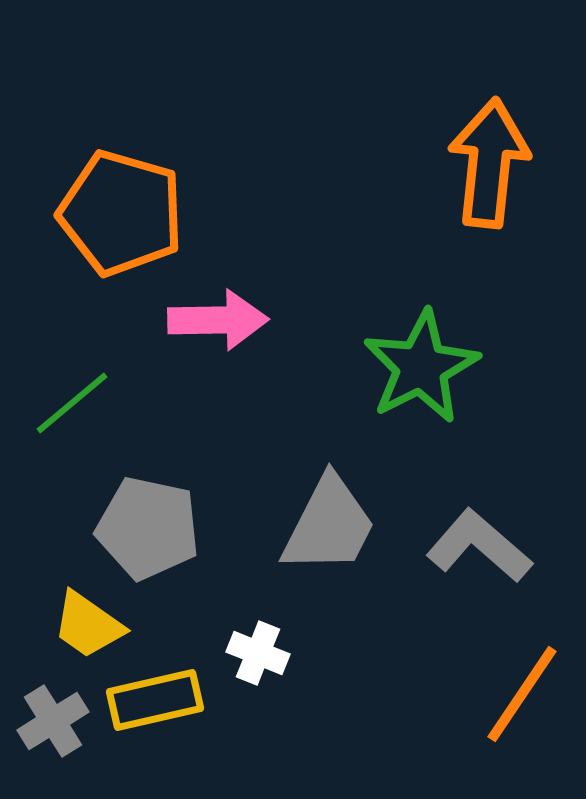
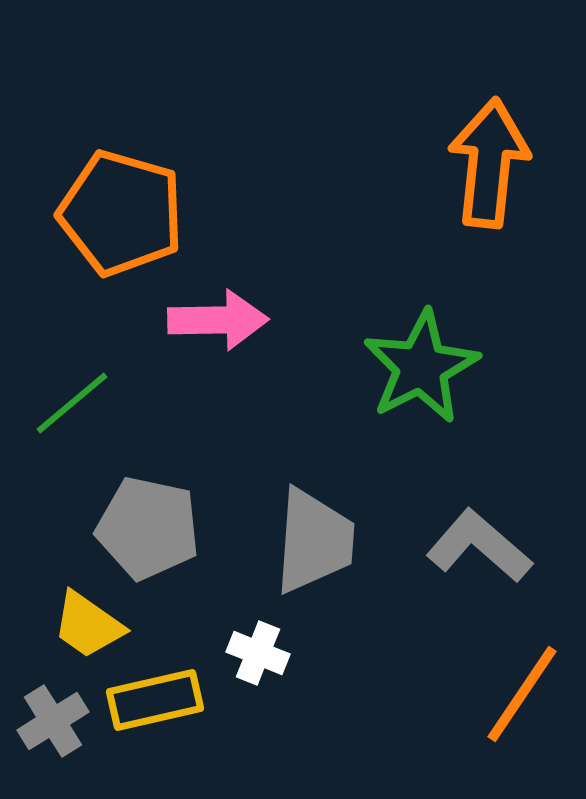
gray trapezoid: moved 15 px left, 16 px down; rotated 23 degrees counterclockwise
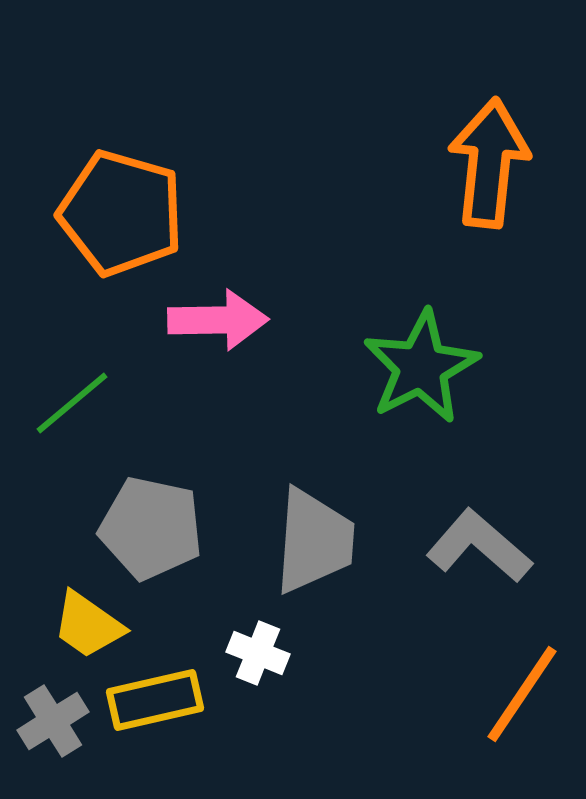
gray pentagon: moved 3 px right
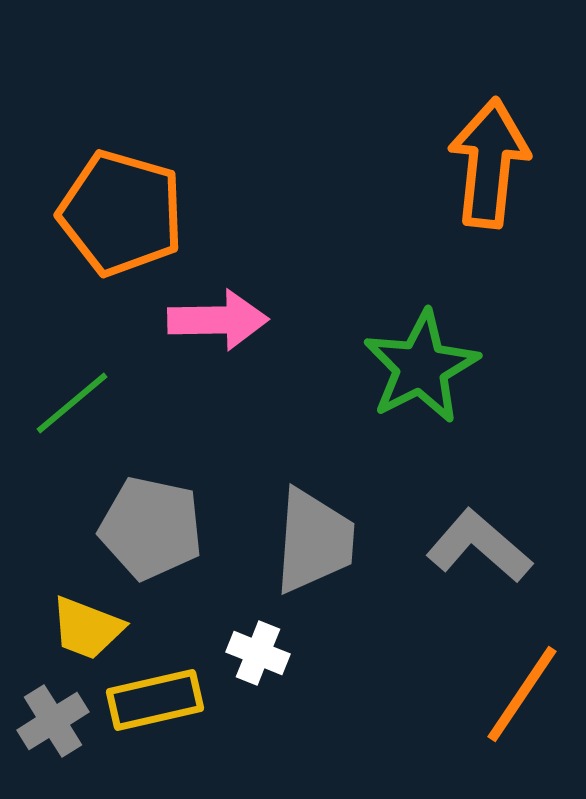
yellow trapezoid: moved 1 px left, 3 px down; rotated 14 degrees counterclockwise
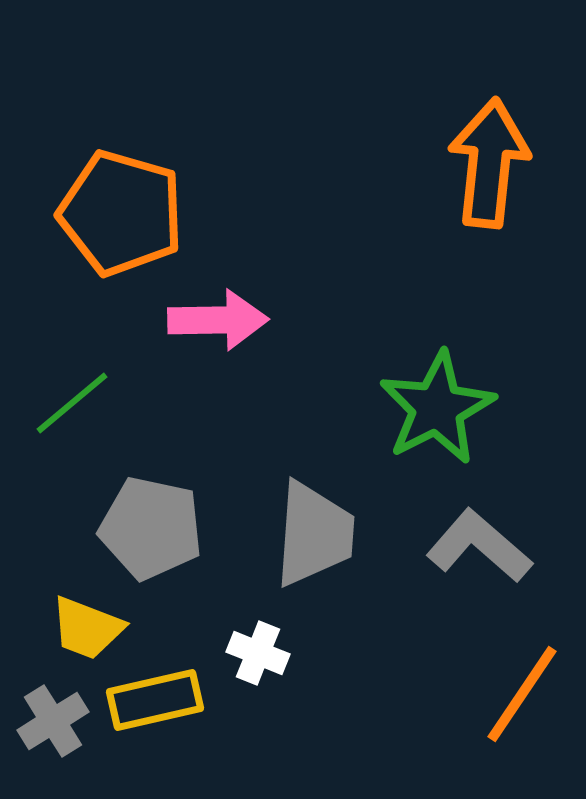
green star: moved 16 px right, 41 px down
gray trapezoid: moved 7 px up
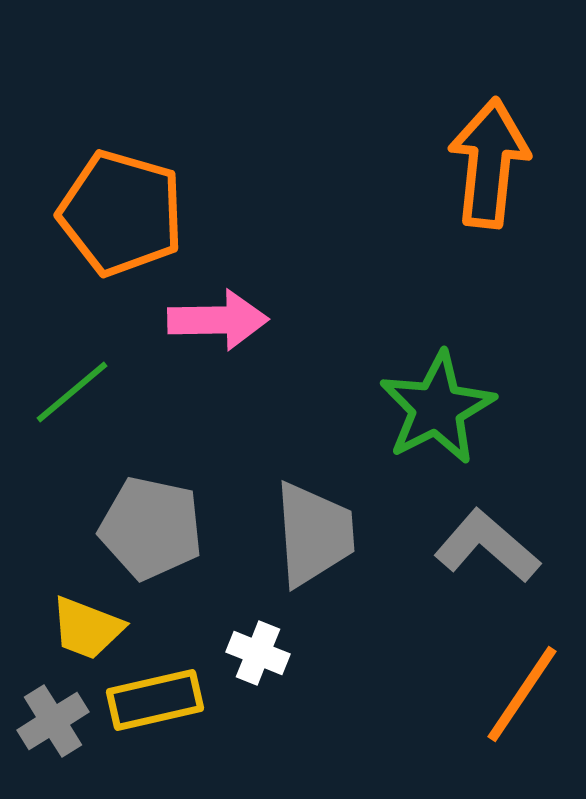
green line: moved 11 px up
gray trapezoid: rotated 8 degrees counterclockwise
gray L-shape: moved 8 px right
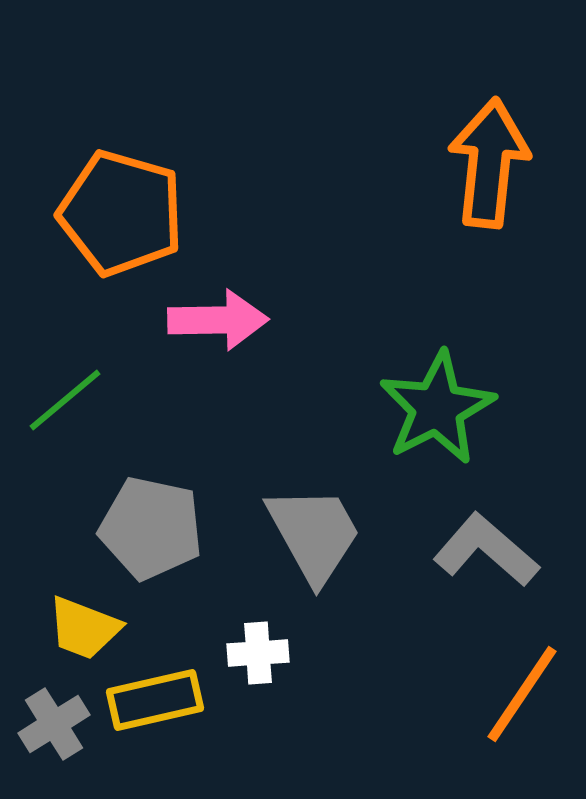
green line: moved 7 px left, 8 px down
gray trapezoid: rotated 25 degrees counterclockwise
gray L-shape: moved 1 px left, 4 px down
yellow trapezoid: moved 3 px left
white cross: rotated 26 degrees counterclockwise
gray cross: moved 1 px right, 3 px down
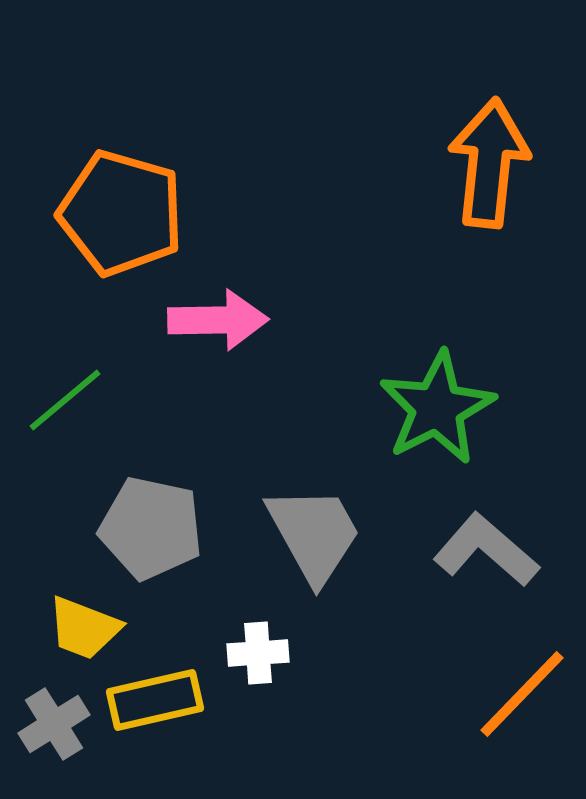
orange line: rotated 10 degrees clockwise
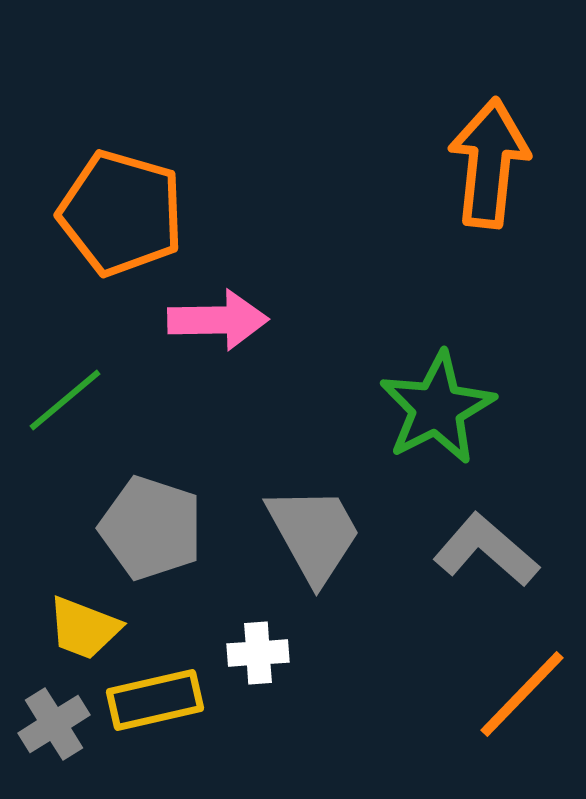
gray pentagon: rotated 6 degrees clockwise
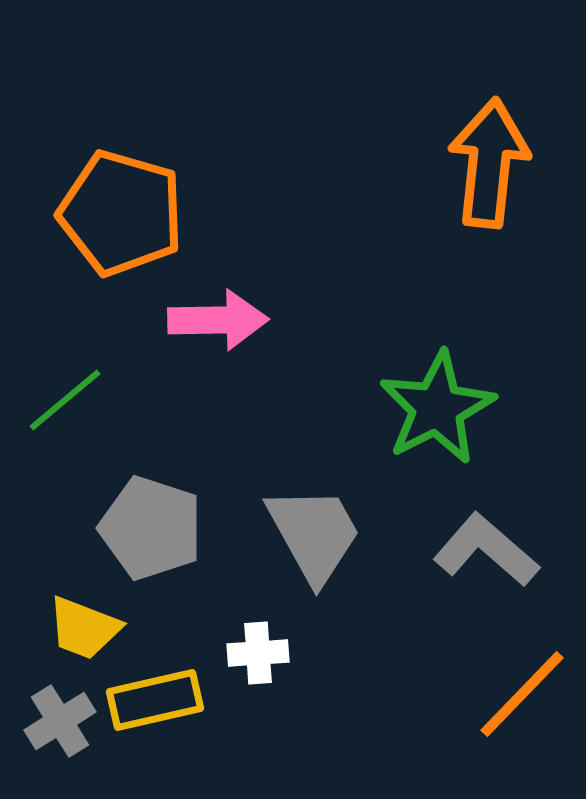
gray cross: moved 6 px right, 3 px up
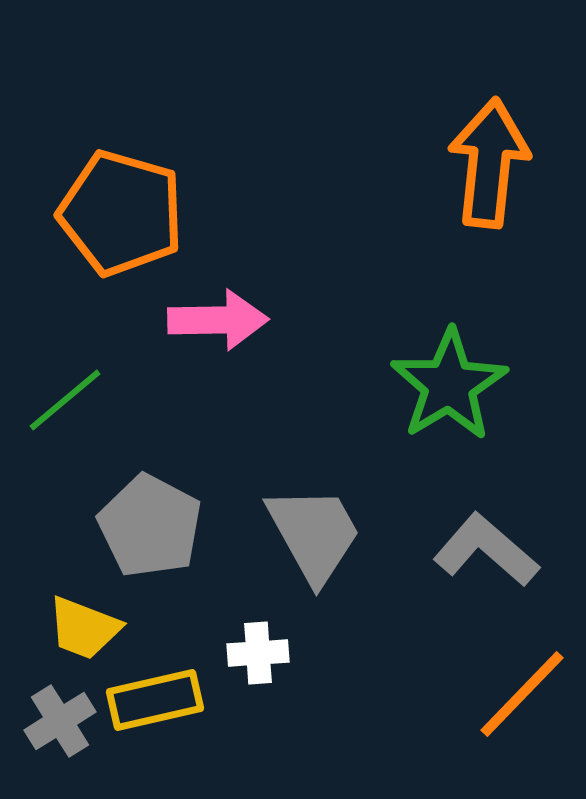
green star: moved 12 px right, 23 px up; rotated 4 degrees counterclockwise
gray pentagon: moved 1 px left, 2 px up; rotated 10 degrees clockwise
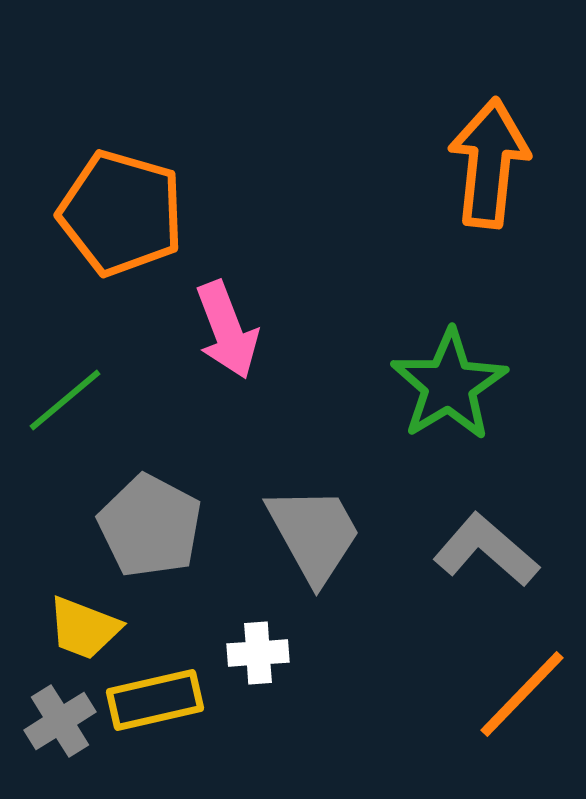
pink arrow: moved 9 px right, 10 px down; rotated 70 degrees clockwise
